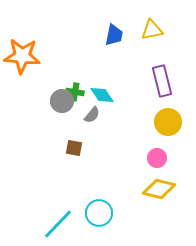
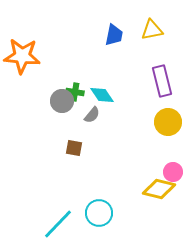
pink circle: moved 16 px right, 14 px down
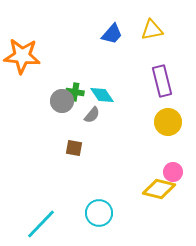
blue trapezoid: moved 2 px left, 1 px up; rotated 30 degrees clockwise
cyan line: moved 17 px left
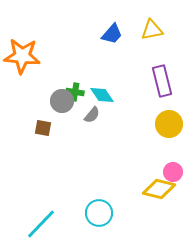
yellow circle: moved 1 px right, 2 px down
brown square: moved 31 px left, 20 px up
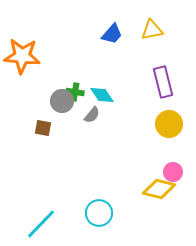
purple rectangle: moved 1 px right, 1 px down
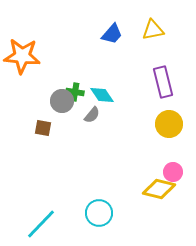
yellow triangle: moved 1 px right
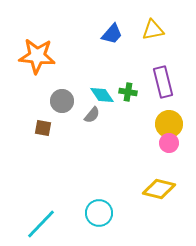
orange star: moved 15 px right
green cross: moved 53 px right
pink circle: moved 4 px left, 29 px up
